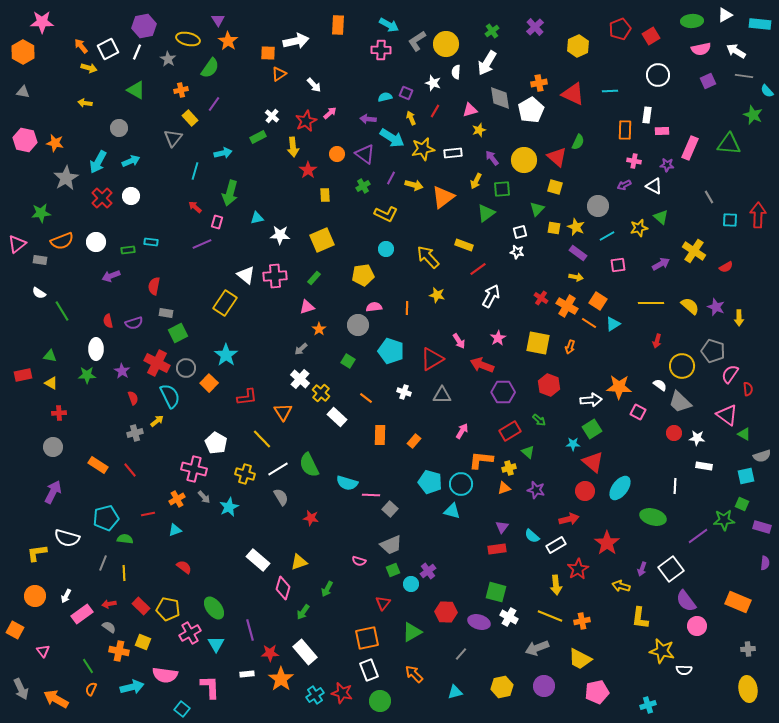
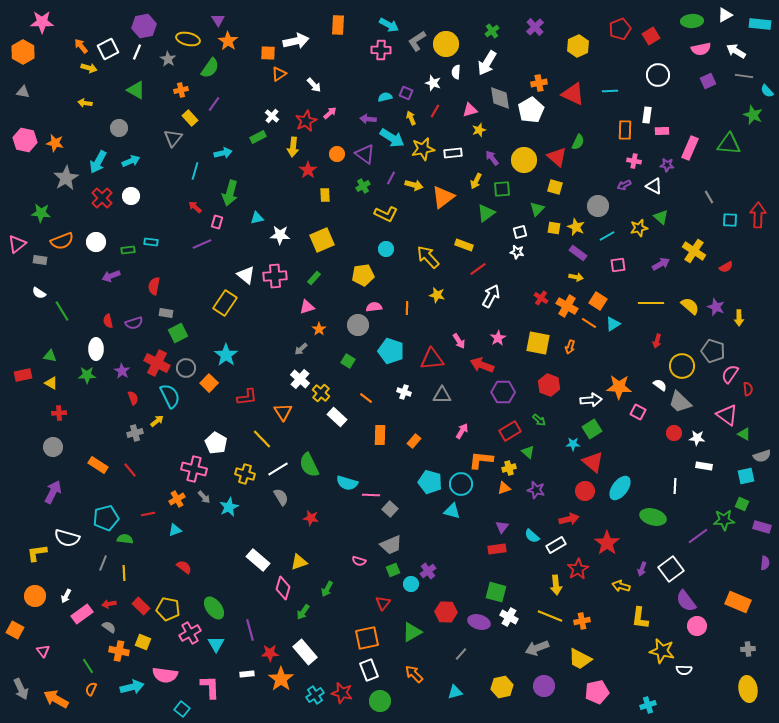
yellow arrow at (293, 147): rotated 12 degrees clockwise
green star at (41, 213): rotated 12 degrees clockwise
red triangle at (432, 359): rotated 25 degrees clockwise
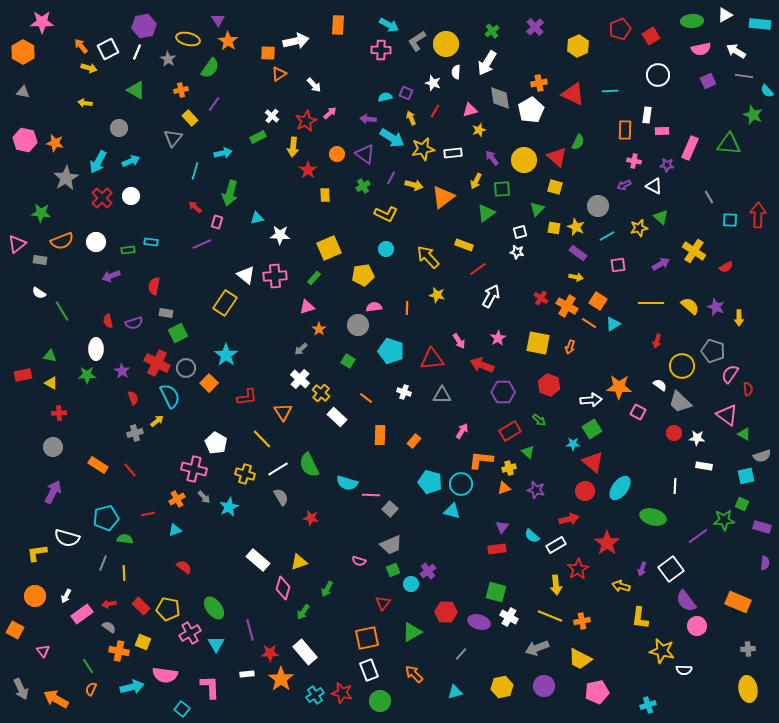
yellow square at (322, 240): moved 7 px right, 8 px down
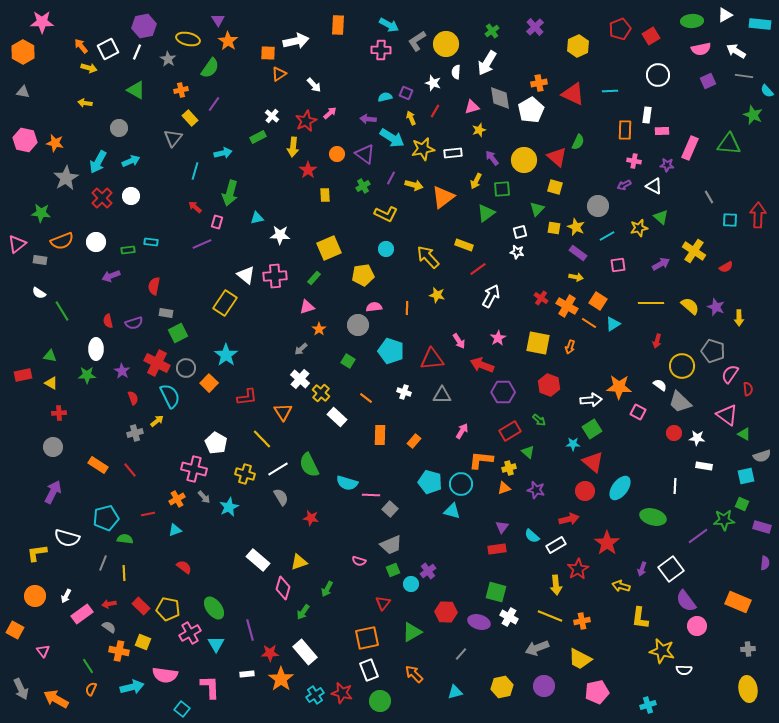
pink triangle at (470, 110): moved 2 px right, 3 px up
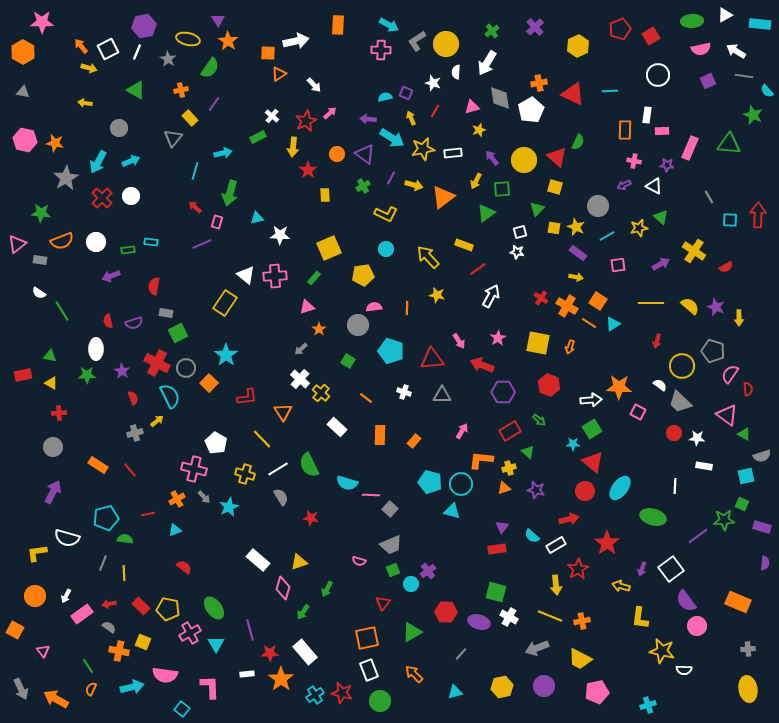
white rectangle at (337, 417): moved 10 px down
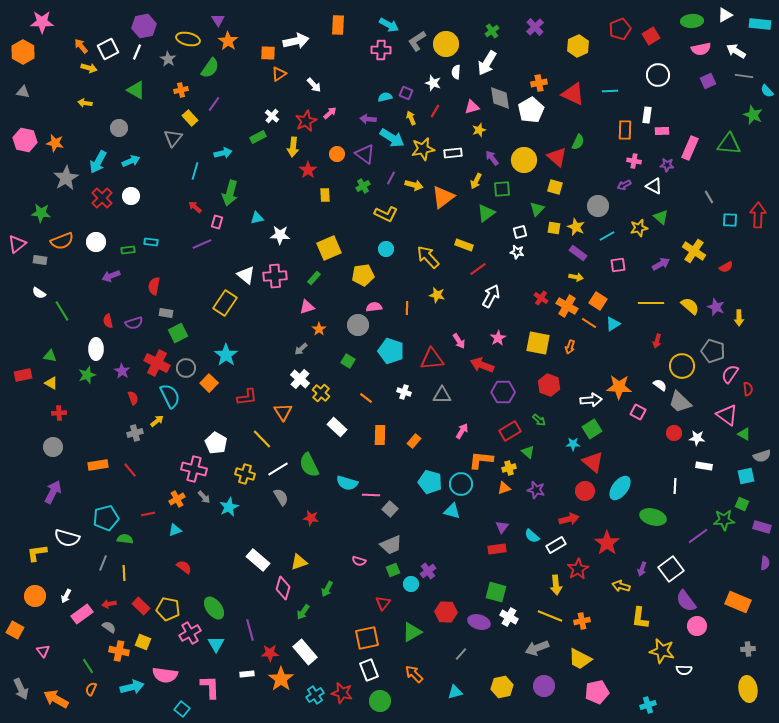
green star at (87, 375): rotated 18 degrees counterclockwise
orange rectangle at (98, 465): rotated 42 degrees counterclockwise
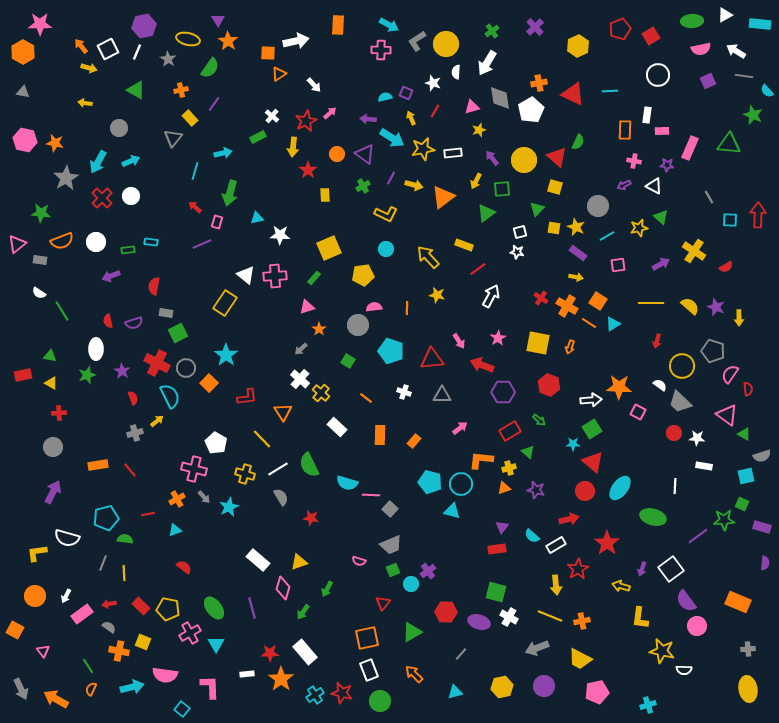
pink star at (42, 22): moved 2 px left, 2 px down
pink arrow at (462, 431): moved 2 px left, 3 px up; rotated 21 degrees clockwise
purple line at (250, 630): moved 2 px right, 22 px up
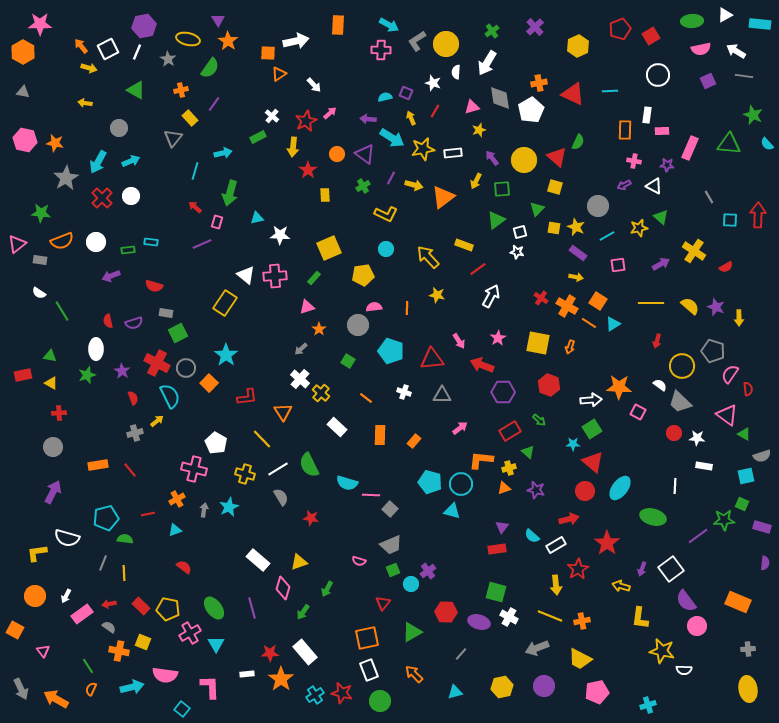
cyan semicircle at (767, 91): moved 53 px down
green triangle at (486, 213): moved 10 px right, 7 px down
red semicircle at (154, 286): rotated 84 degrees counterclockwise
gray arrow at (204, 497): moved 13 px down; rotated 128 degrees counterclockwise
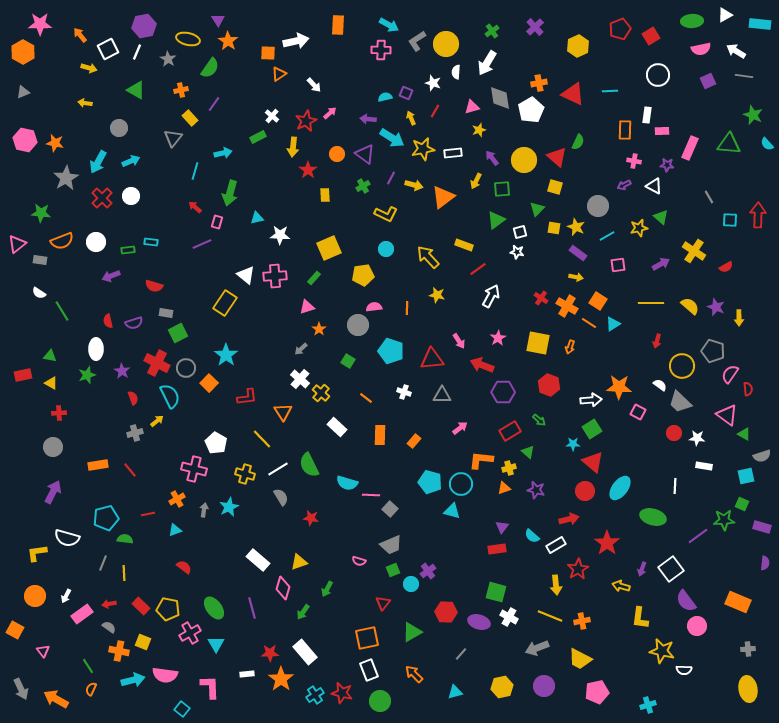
orange arrow at (81, 46): moved 1 px left, 11 px up
gray triangle at (23, 92): rotated 32 degrees counterclockwise
cyan arrow at (132, 687): moved 1 px right, 7 px up
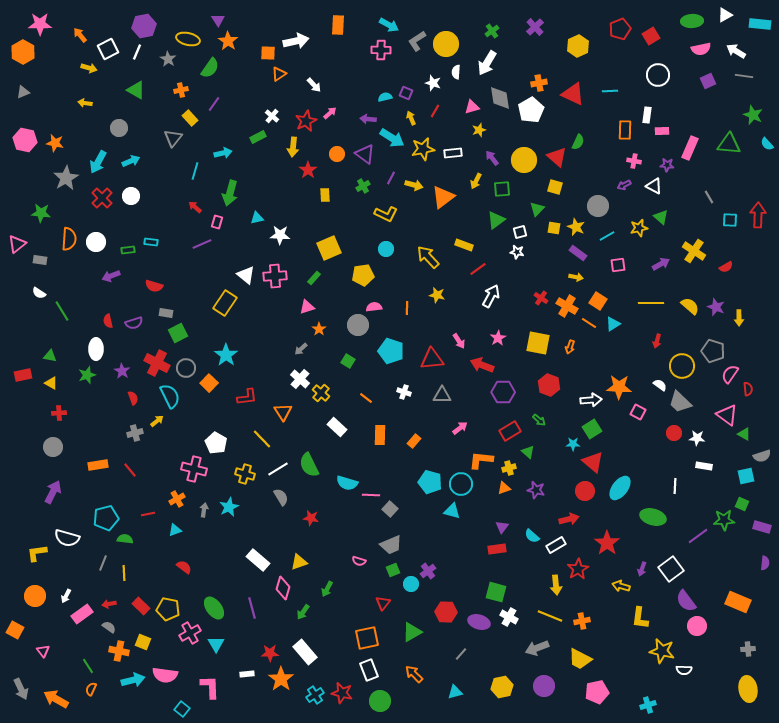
orange semicircle at (62, 241): moved 7 px right, 2 px up; rotated 65 degrees counterclockwise
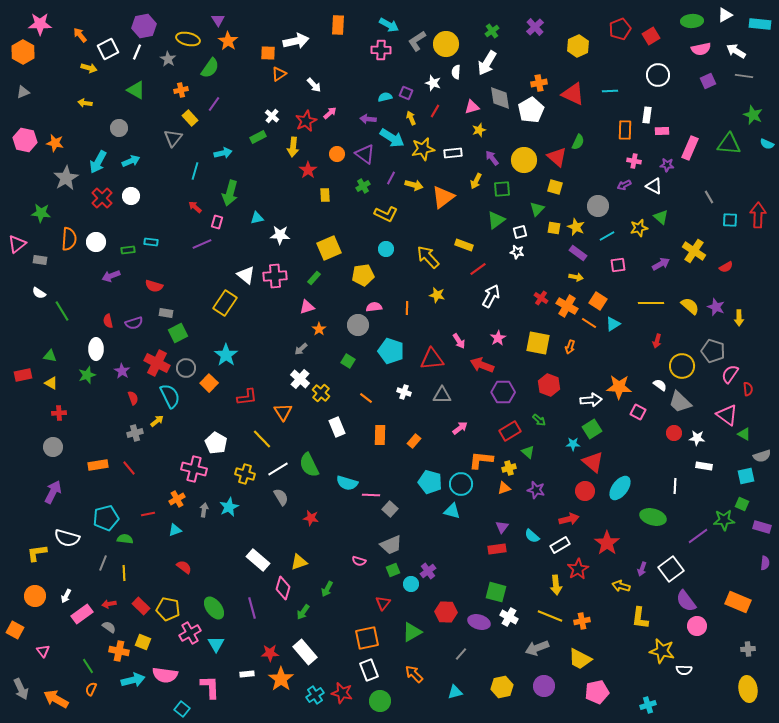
cyan semicircle at (767, 144): rotated 24 degrees counterclockwise
white rectangle at (337, 427): rotated 24 degrees clockwise
red line at (130, 470): moved 1 px left, 2 px up
white rectangle at (556, 545): moved 4 px right
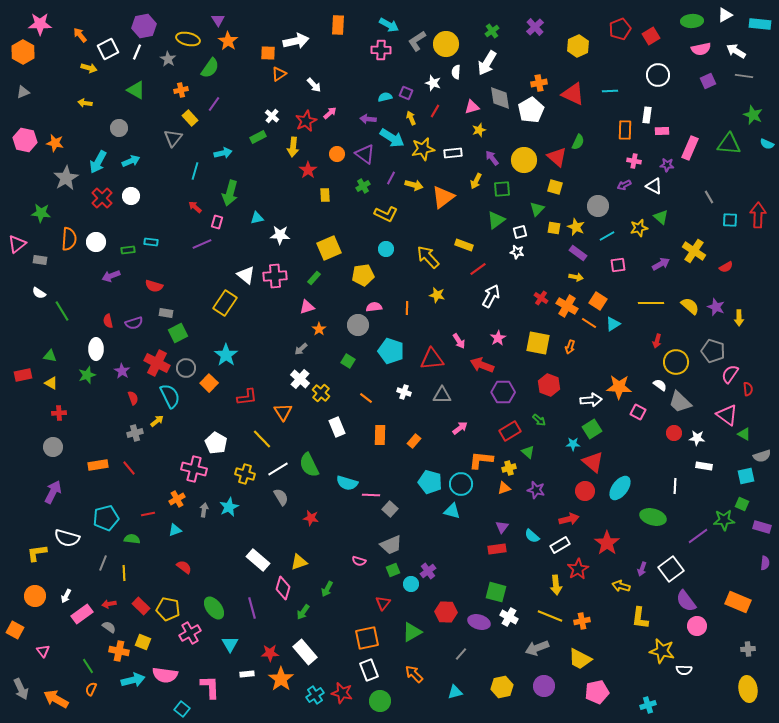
yellow circle at (682, 366): moved 6 px left, 4 px up
green semicircle at (125, 539): moved 7 px right
cyan triangle at (216, 644): moved 14 px right
